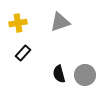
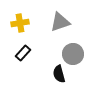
yellow cross: moved 2 px right
gray circle: moved 12 px left, 21 px up
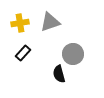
gray triangle: moved 10 px left
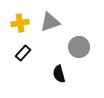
gray circle: moved 6 px right, 7 px up
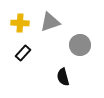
yellow cross: rotated 12 degrees clockwise
gray circle: moved 1 px right, 2 px up
black semicircle: moved 4 px right, 3 px down
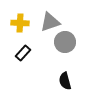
gray circle: moved 15 px left, 3 px up
black semicircle: moved 2 px right, 4 px down
